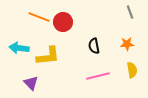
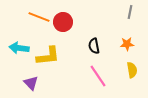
gray line: rotated 32 degrees clockwise
pink line: rotated 70 degrees clockwise
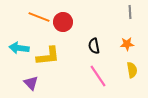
gray line: rotated 16 degrees counterclockwise
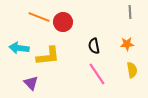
pink line: moved 1 px left, 2 px up
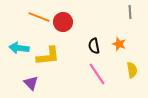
orange star: moved 8 px left; rotated 24 degrees clockwise
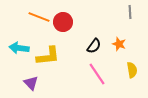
black semicircle: rotated 133 degrees counterclockwise
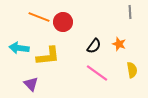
pink line: moved 1 px up; rotated 20 degrees counterclockwise
purple triangle: moved 1 px down
